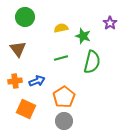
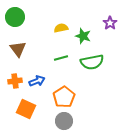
green circle: moved 10 px left
green semicircle: rotated 65 degrees clockwise
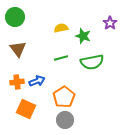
orange cross: moved 2 px right, 1 px down
gray circle: moved 1 px right, 1 px up
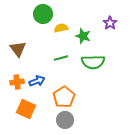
green circle: moved 28 px right, 3 px up
green semicircle: moved 1 px right; rotated 10 degrees clockwise
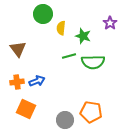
yellow semicircle: rotated 72 degrees counterclockwise
green line: moved 8 px right, 2 px up
orange pentagon: moved 27 px right, 15 px down; rotated 30 degrees counterclockwise
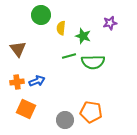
green circle: moved 2 px left, 1 px down
purple star: rotated 24 degrees clockwise
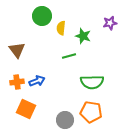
green circle: moved 1 px right, 1 px down
brown triangle: moved 1 px left, 1 px down
green semicircle: moved 1 px left, 20 px down
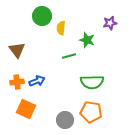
green star: moved 4 px right, 4 px down
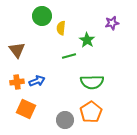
purple star: moved 2 px right
green star: rotated 14 degrees clockwise
orange pentagon: rotated 30 degrees clockwise
